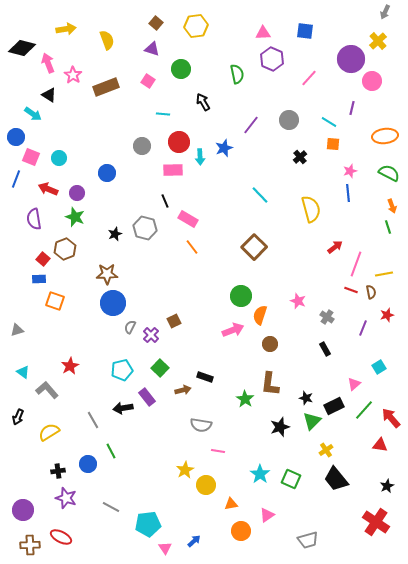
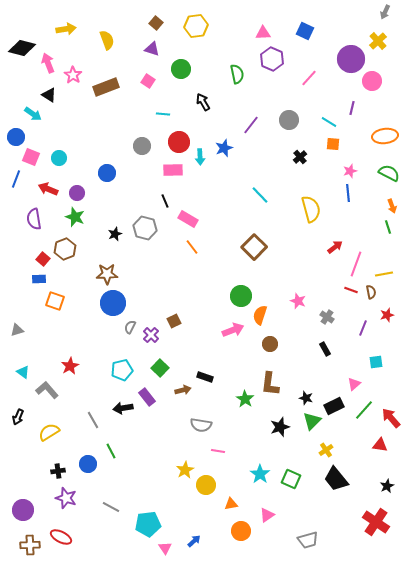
blue square at (305, 31): rotated 18 degrees clockwise
cyan square at (379, 367): moved 3 px left, 5 px up; rotated 24 degrees clockwise
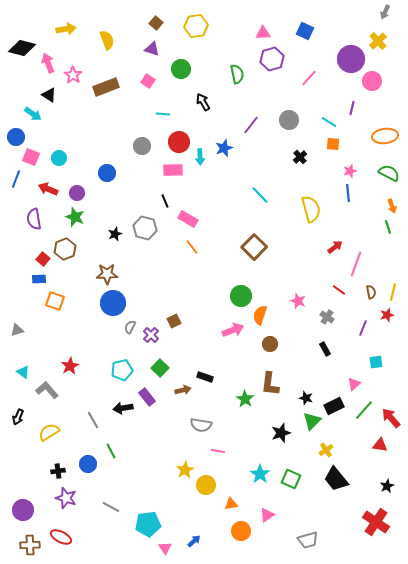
purple hexagon at (272, 59): rotated 20 degrees clockwise
yellow line at (384, 274): moved 9 px right, 18 px down; rotated 66 degrees counterclockwise
red line at (351, 290): moved 12 px left; rotated 16 degrees clockwise
black star at (280, 427): moved 1 px right, 6 px down
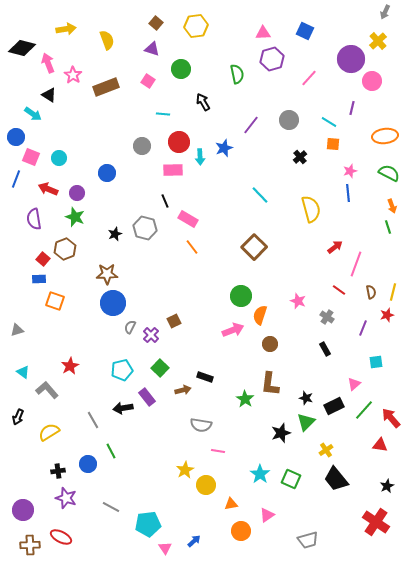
green triangle at (312, 421): moved 6 px left, 1 px down
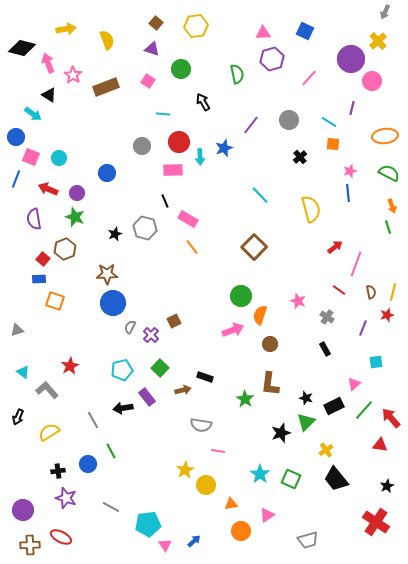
pink triangle at (165, 548): moved 3 px up
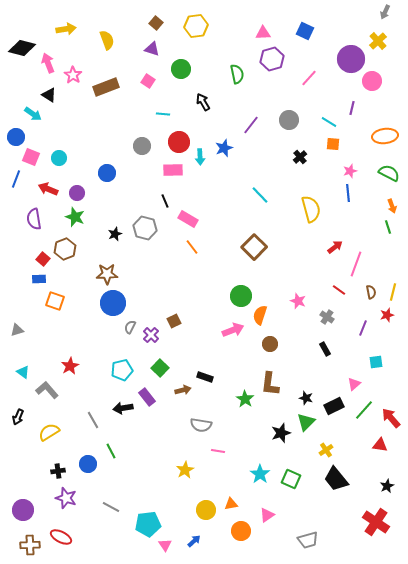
yellow circle at (206, 485): moved 25 px down
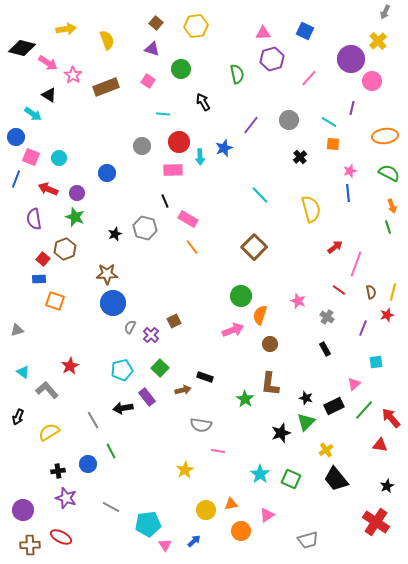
pink arrow at (48, 63): rotated 144 degrees clockwise
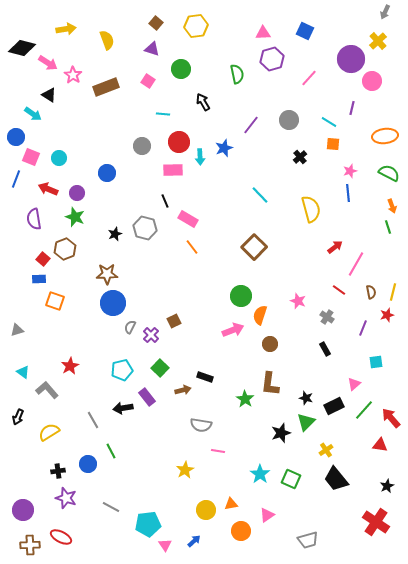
pink line at (356, 264): rotated 10 degrees clockwise
